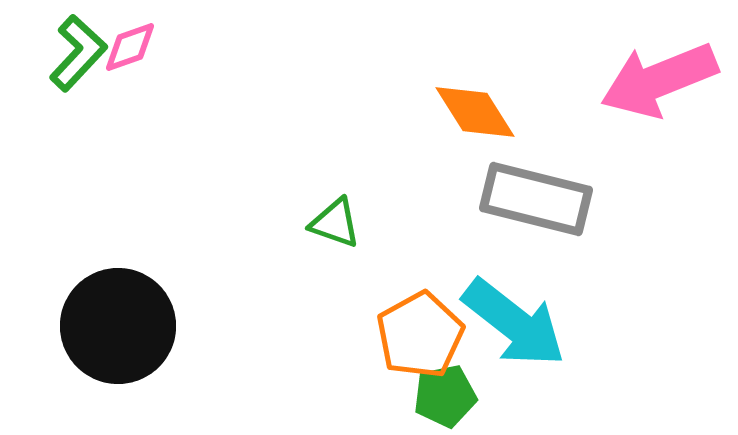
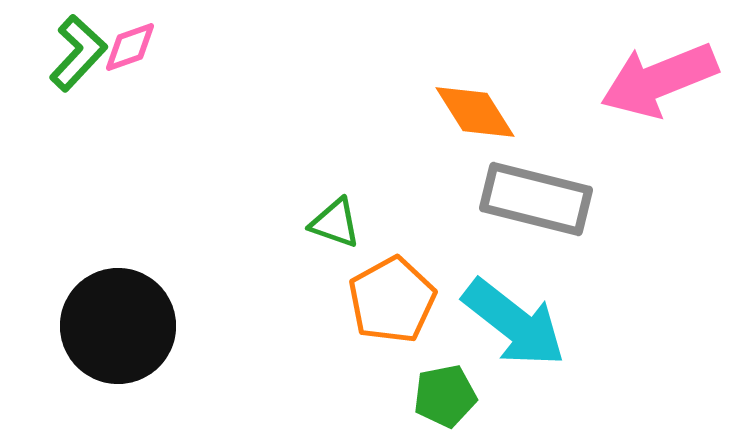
orange pentagon: moved 28 px left, 35 px up
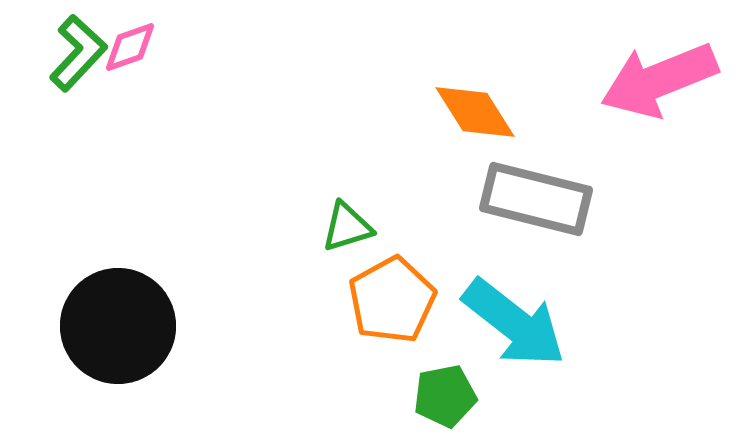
green triangle: moved 12 px right, 4 px down; rotated 36 degrees counterclockwise
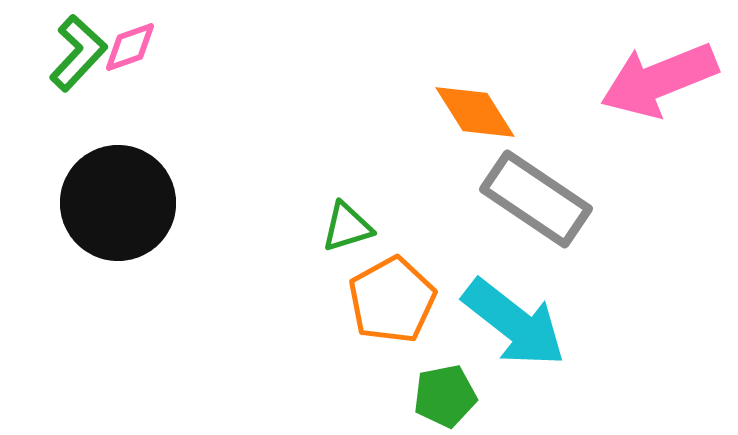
gray rectangle: rotated 20 degrees clockwise
black circle: moved 123 px up
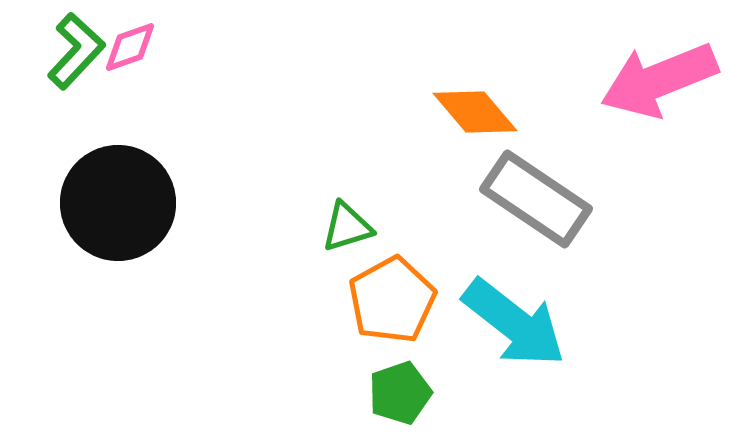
green L-shape: moved 2 px left, 2 px up
orange diamond: rotated 8 degrees counterclockwise
green pentagon: moved 45 px left, 3 px up; rotated 8 degrees counterclockwise
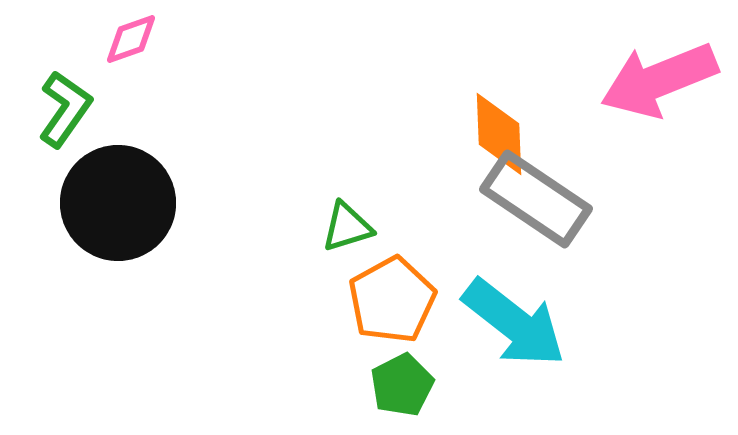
pink diamond: moved 1 px right, 8 px up
green L-shape: moved 11 px left, 58 px down; rotated 8 degrees counterclockwise
orange diamond: moved 24 px right, 22 px down; rotated 38 degrees clockwise
green pentagon: moved 2 px right, 8 px up; rotated 8 degrees counterclockwise
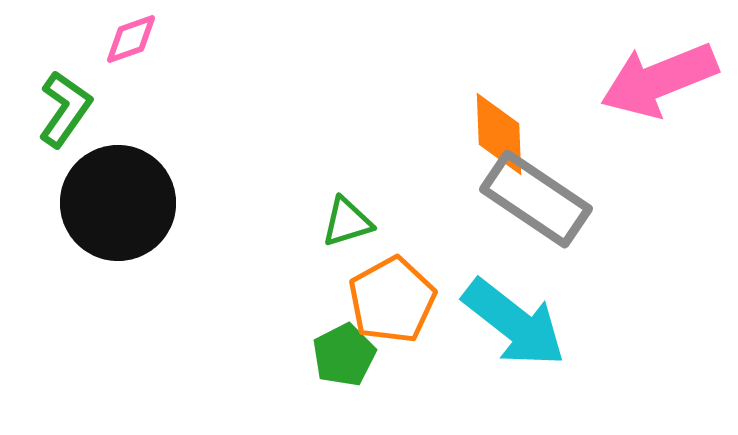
green triangle: moved 5 px up
green pentagon: moved 58 px left, 30 px up
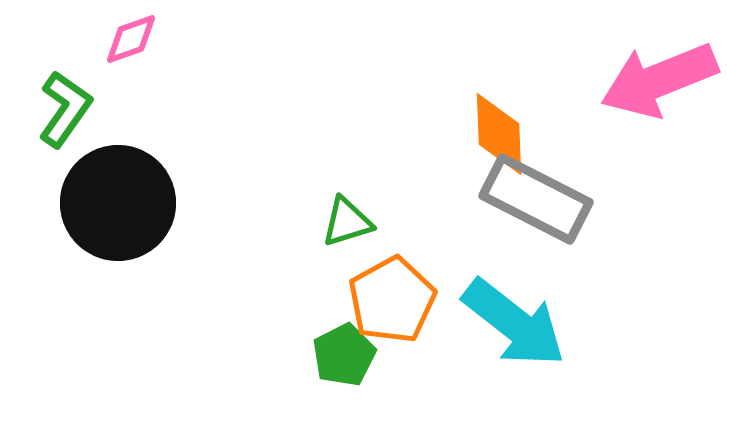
gray rectangle: rotated 7 degrees counterclockwise
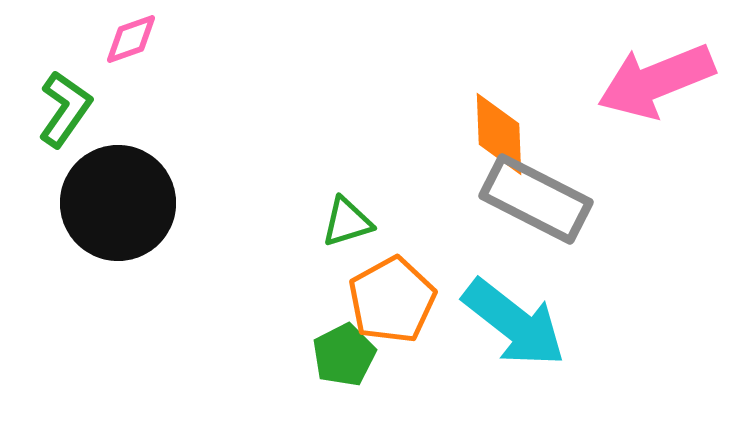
pink arrow: moved 3 px left, 1 px down
